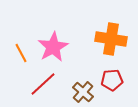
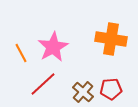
red pentagon: moved 1 px left, 9 px down
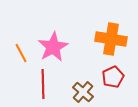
red line: rotated 48 degrees counterclockwise
red pentagon: moved 2 px right, 12 px up; rotated 20 degrees counterclockwise
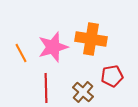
orange cross: moved 20 px left
pink star: rotated 12 degrees clockwise
red pentagon: moved 1 px left, 1 px up; rotated 15 degrees clockwise
red line: moved 3 px right, 4 px down
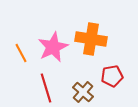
pink star: rotated 8 degrees counterclockwise
red line: rotated 16 degrees counterclockwise
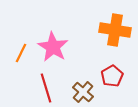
orange cross: moved 24 px right, 9 px up
pink star: rotated 16 degrees counterclockwise
orange line: rotated 54 degrees clockwise
red pentagon: rotated 20 degrees counterclockwise
